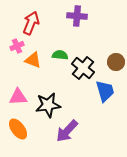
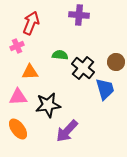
purple cross: moved 2 px right, 1 px up
orange triangle: moved 3 px left, 12 px down; rotated 24 degrees counterclockwise
blue trapezoid: moved 2 px up
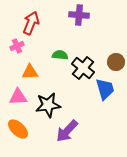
orange ellipse: rotated 10 degrees counterclockwise
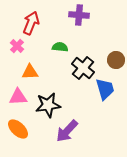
pink cross: rotated 24 degrees counterclockwise
green semicircle: moved 8 px up
brown circle: moved 2 px up
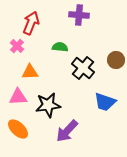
blue trapezoid: moved 13 px down; rotated 125 degrees clockwise
